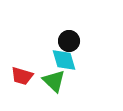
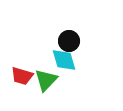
green triangle: moved 8 px left, 1 px up; rotated 30 degrees clockwise
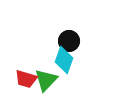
cyan diamond: rotated 36 degrees clockwise
red trapezoid: moved 4 px right, 3 px down
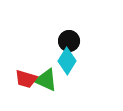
cyan diamond: moved 3 px right, 1 px down; rotated 12 degrees clockwise
green triangle: rotated 50 degrees counterclockwise
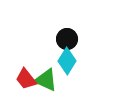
black circle: moved 2 px left, 2 px up
red trapezoid: rotated 35 degrees clockwise
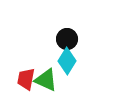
red trapezoid: rotated 50 degrees clockwise
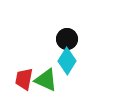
red trapezoid: moved 2 px left
